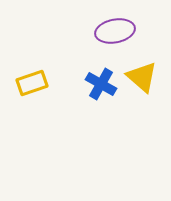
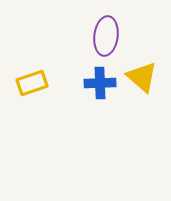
purple ellipse: moved 9 px left, 5 px down; rotated 72 degrees counterclockwise
blue cross: moved 1 px left, 1 px up; rotated 32 degrees counterclockwise
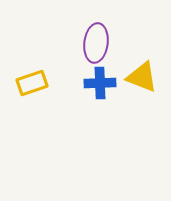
purple ellipse: moved 10 px left, 7 px down
yellow triangle: rotated 20 degrees counterclockwise
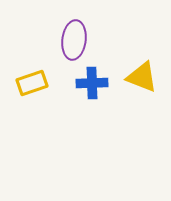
purple ellipse: moved 22 px left, 3 px up
blue cross: moved 8 px left
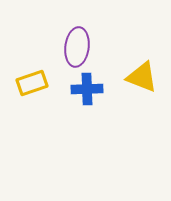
purple ellipse: moved 3 px right, 7 px down
blue cross: moved 5 px left, 6 px down
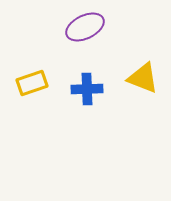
purple ellipse: moved 8 px right, 20 px up; rotated 57 degrees clockwise
yellow triangle: moved 1 px right, 1 px down
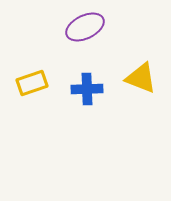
yellow triangle: moved 2 px left
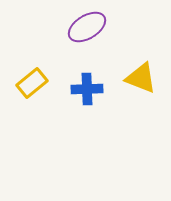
purple ellipse: moved 2 px right; rotated 6 degrees counterclockwise
yellow rectangle: rotated 20 degrees counterclockwise
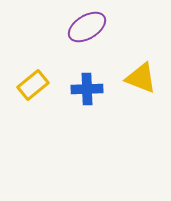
yellow rectangle: moved 1 px right, 2 px down
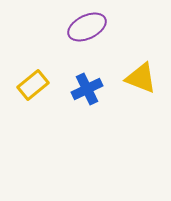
purple ellipse: rotated 6 degrees clockwise
blue cross: rotated 24 degrees counterclockwise
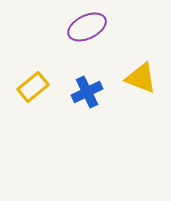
yellow rectangle: moved 2 px down
blue cross: moved 3 px down
